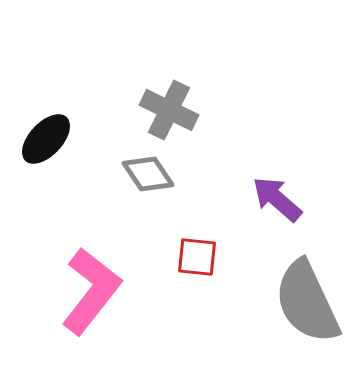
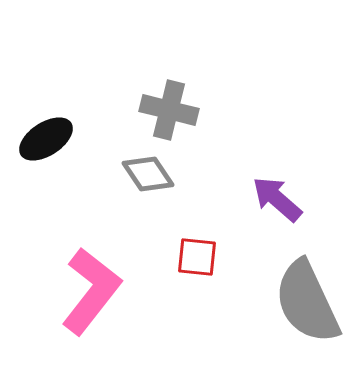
gray cross: rotated 12 degrees counterclockwise
black ellipse: rotated 14 degrees clockwise
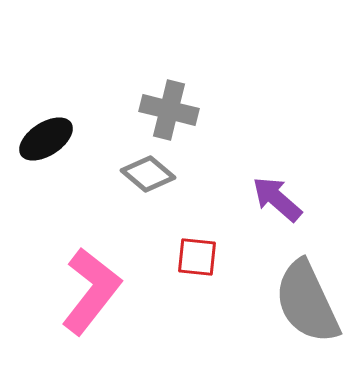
gray diamond: rotated 16 degrees counterclockwise
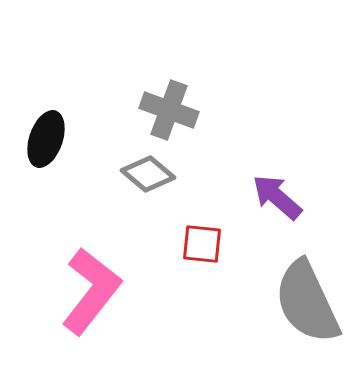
gray cross: rotated 6 degrees clockwise
black ellipse: rotated 38 degrees counterclockwise
purple arrow: moved 2 px up
red square: moved 5 px right, 13 px up
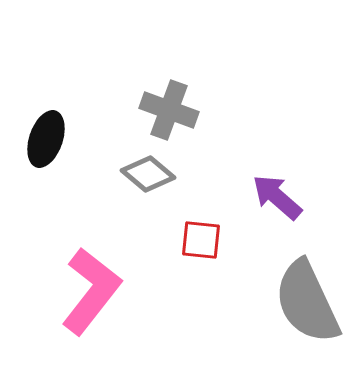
red square: moved 1 px left, 4 px up
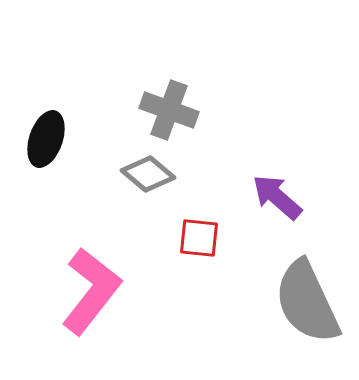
red square: moved 2 px left, 2 px up
